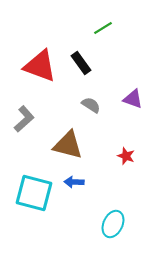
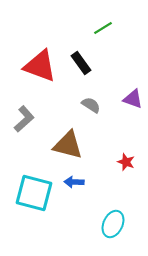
red star: moved 6 px down
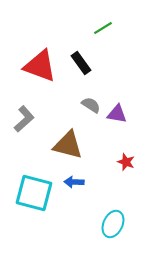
purple triangle: moved 16 px left, 15 px down; rotated 10 degrees counterclockwise
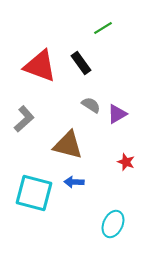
purple triangle: rotated 40 degrees counterclockwise
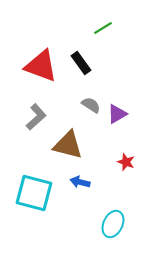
red triangle: moved 1 px right
gray L-shape: moved 12 px right, 2 px up
blue arrow: moved 6 px right; rotated 12 degrees clockwise
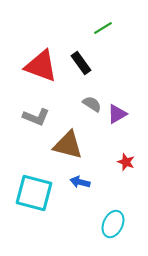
gray semicircle: moved 1 px right, 1 px up
gray L-shape: rotated 64 degrees clockwise
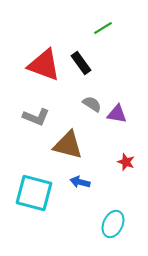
red triangle: moved 3 px right, 1 px up
purple triangle: rotated 40 degrees clockwise
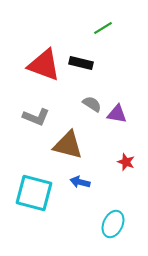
black rectangle: rotated 40 degrees counterclockwise
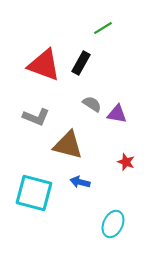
black rectangle: rotated 75 degrees counterclockwise
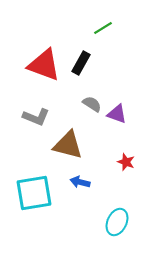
purple triangle: rotated 10 degrees clockwise
cyan square: rotated 24 degrees counterclockwise
cyan ellipse: moved 4 px right, 2 px up
